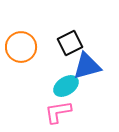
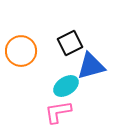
orange circle: moved 4 px down
blue triangle: moved 4 px right
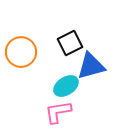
orange circle: moved 1 px down
